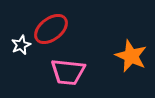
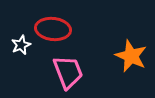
red ellipse: moved 2 px right; rotated 44 degrees clockwise
pink trapezoid: rotated 117 degrees counterclockwise
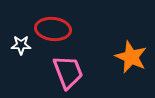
white star: rotated 24 degrees clockwise
orange star: moved 1 px down
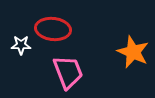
orange star: moved 2 px right, 5 px up
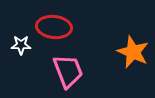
red ellipse: moved 1 px right, 2 px up
pink trapezoid: moved 1 px up
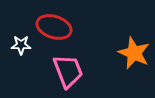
red ellipse: rotated 12 degrees clockwise
orange star: moved 1 px right, 1 px down
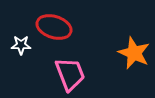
pink trapezoid: moved 2 px right, 3 px down
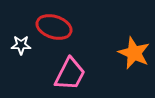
pink trapezoid: rotated 48 degrees clockwise
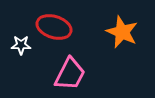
orange star: moved 12 px left, 21 px up
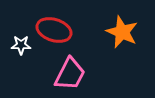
red ellipse: moved 3 px down
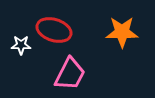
orange star: rotated 24 degrees counterclockwise
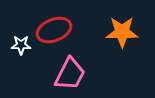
red ellipse: rotated 40 degrees counterclockwise
